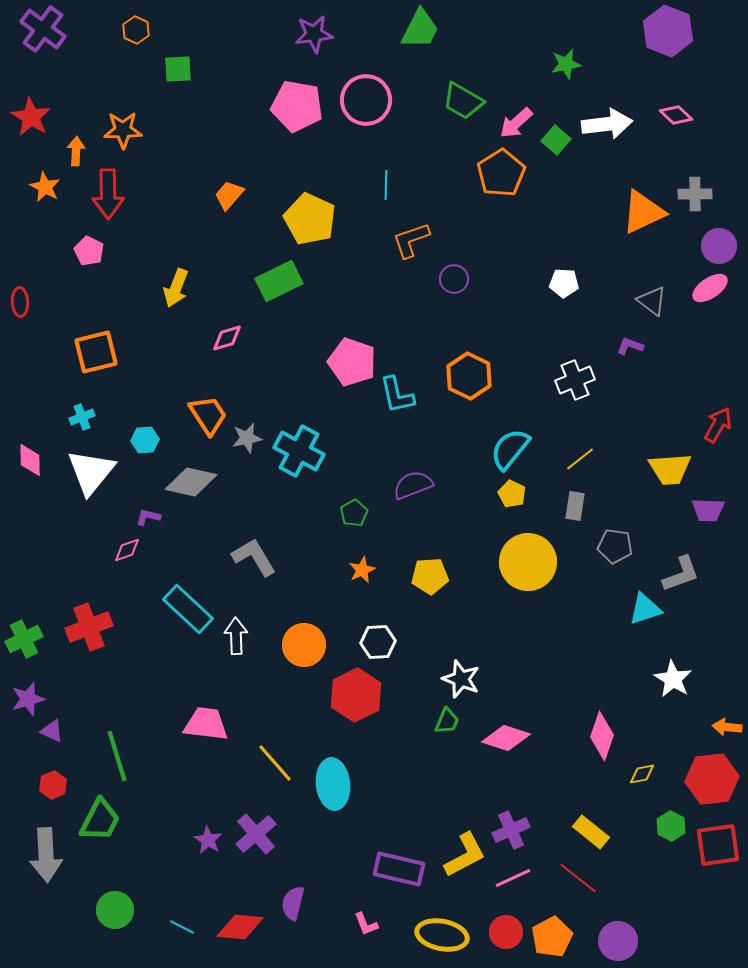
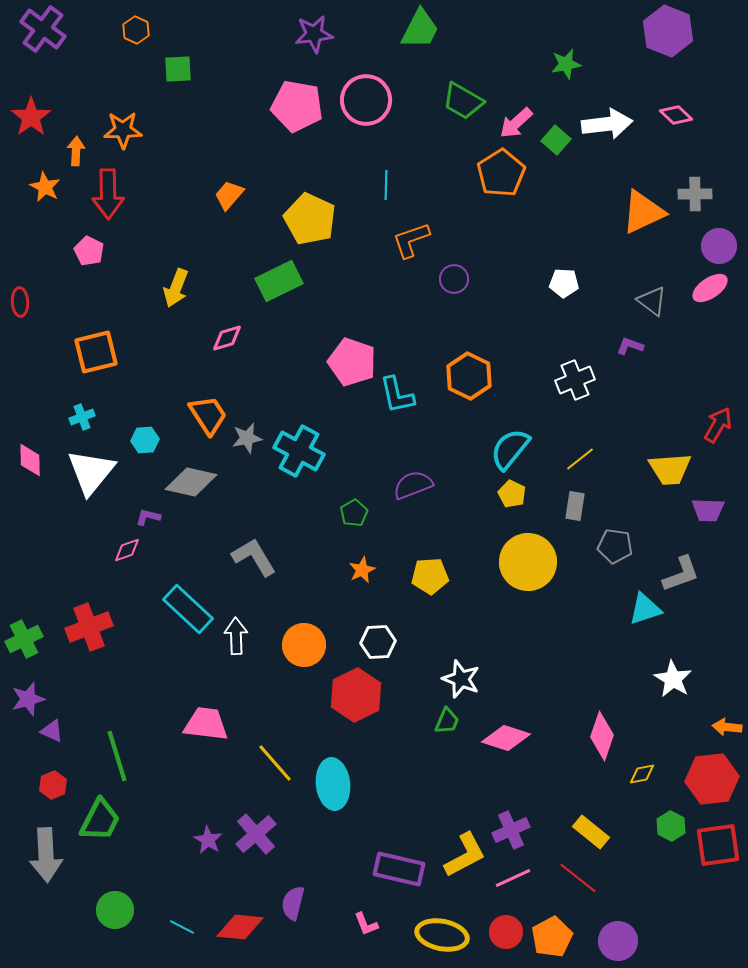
red star at (31, 117): rotated 6 degrees clockwise
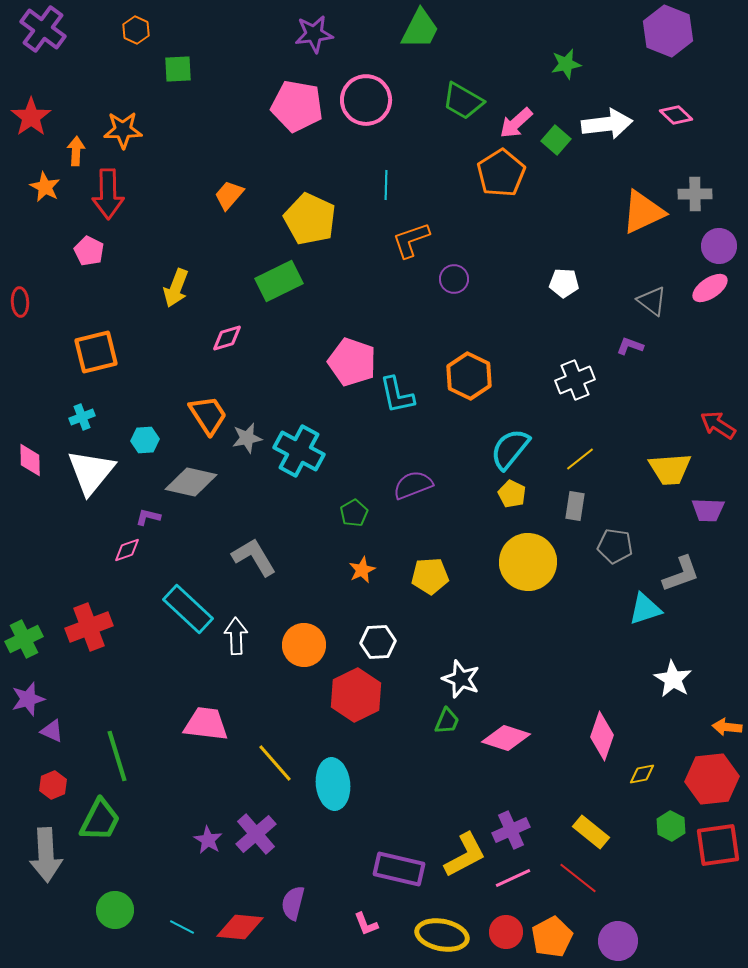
red arrow at (718, 425): rotated 87 degrees counterclockwise
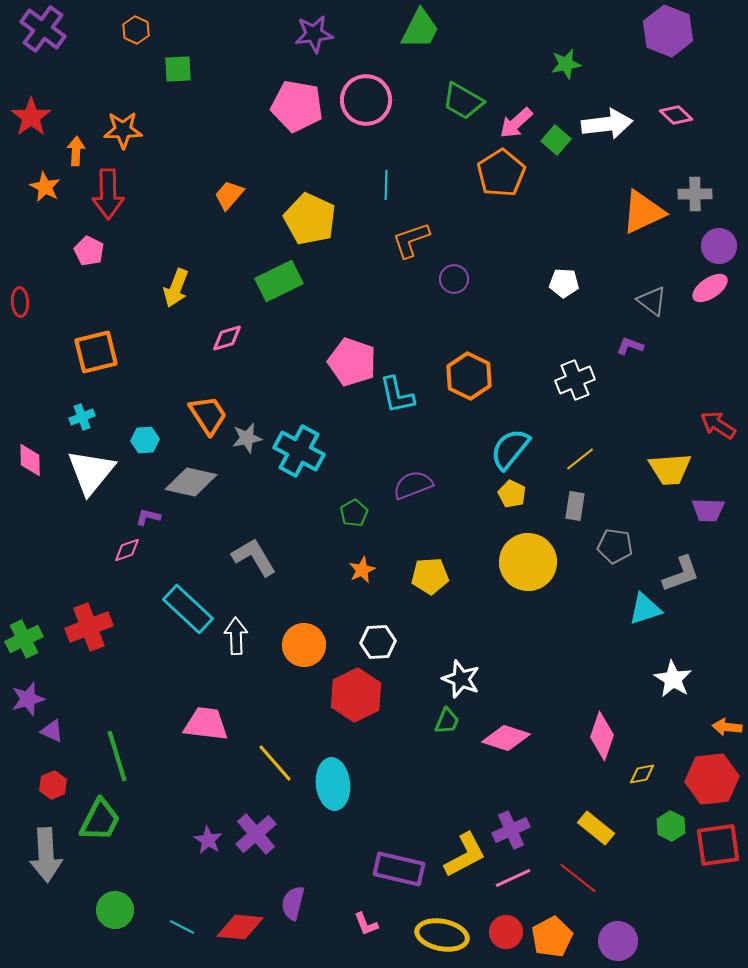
yellow rectangle at (591, 832): moved 5 px right, 4 px up
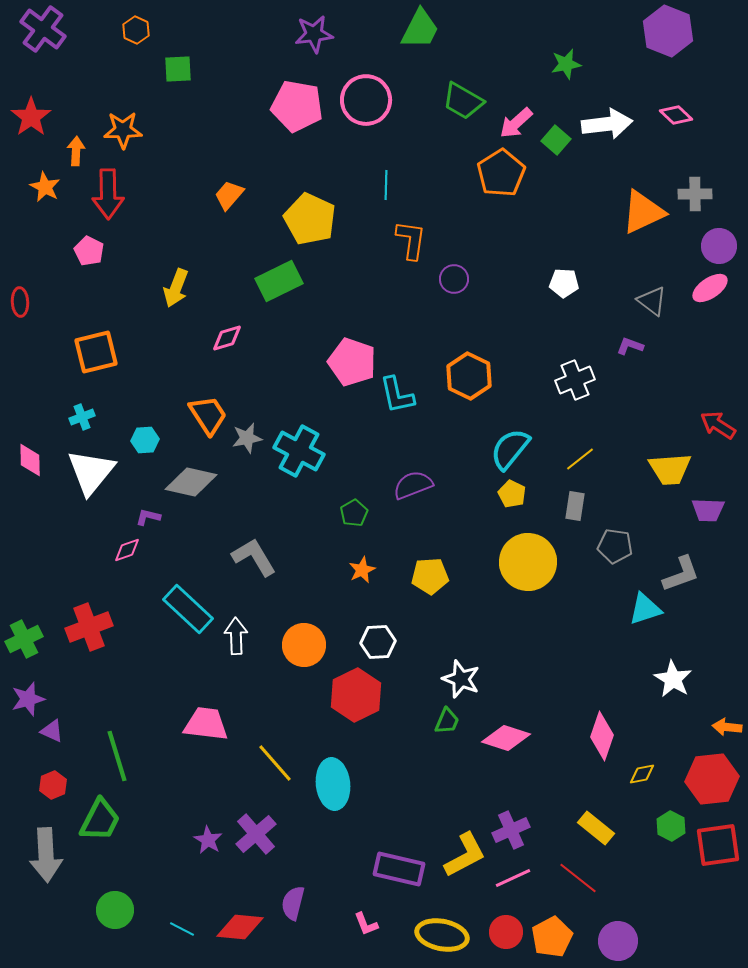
orange L-shape at (411, 240): rotated 117 degrees clockwise
cyan line at (182, 927): moved 2 px down
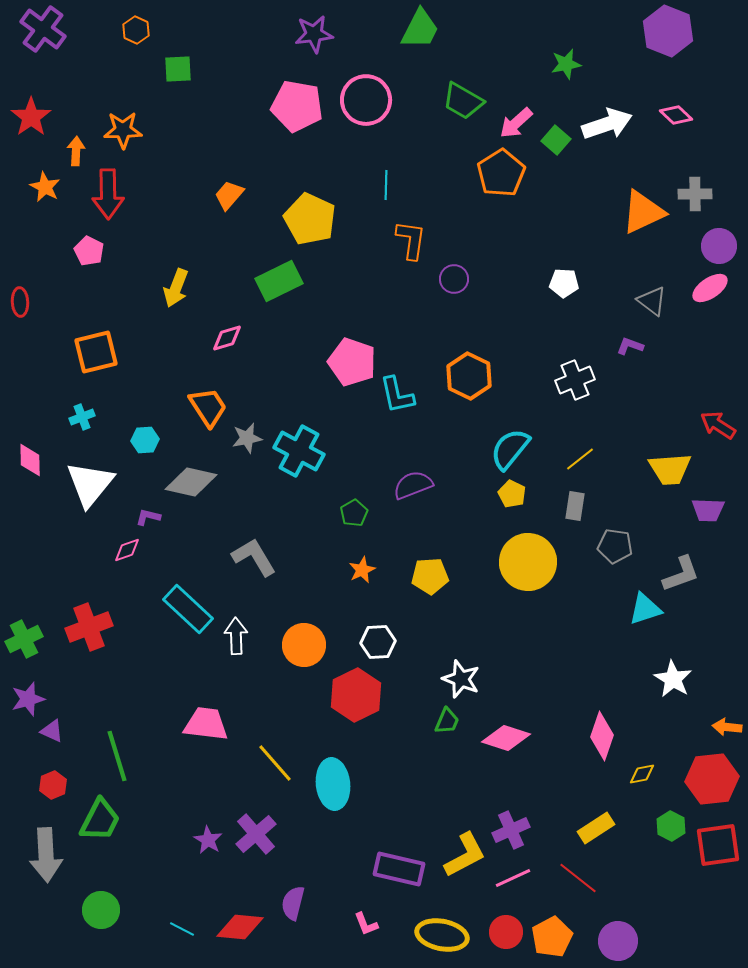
white arrow at (607, 124): rotated 12 degrees counterclockwise
orange trapezoid at (208, 415): moved 8 px up
white triangle at (91, 472): moved 1 px left, 12 px down
yellow rectangle at (596, 828): rotated 72 degrees counterclockwise
green circle at (115, 910): moved 14 px left
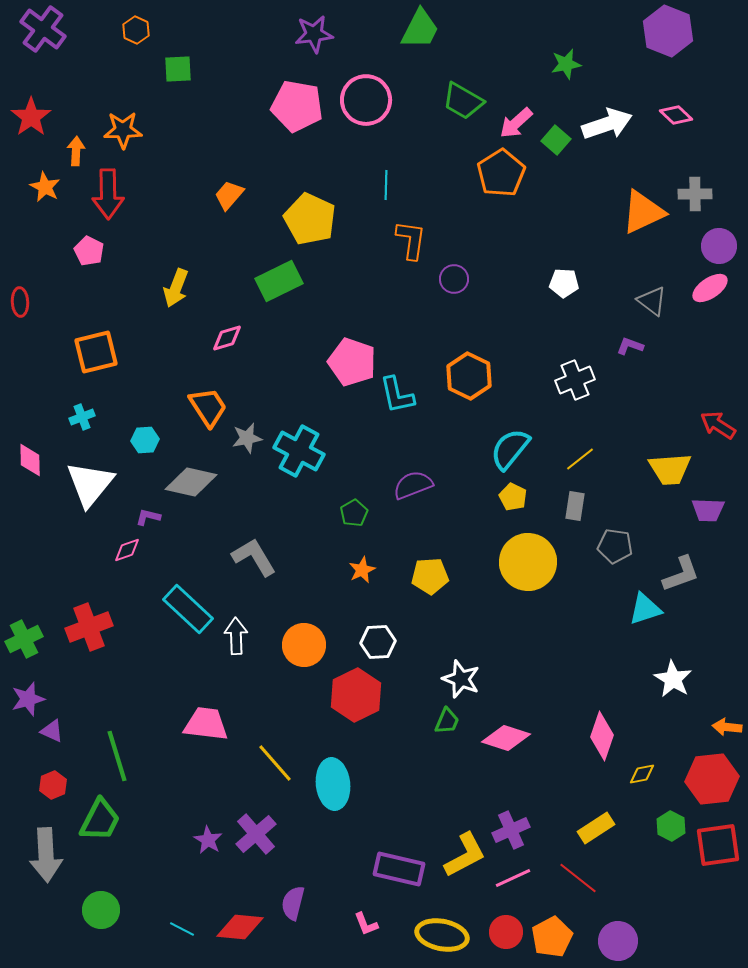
yellow pentagon at (512, 494): moved 1 px right, 3 px down
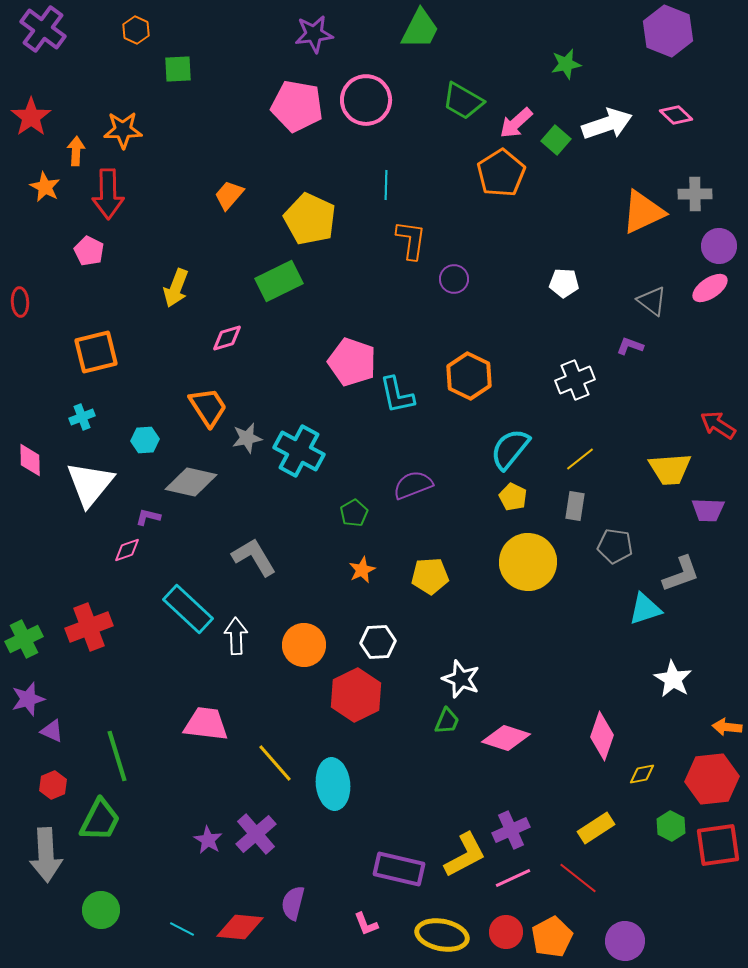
purple circle at (618, 941): moved 7 px right
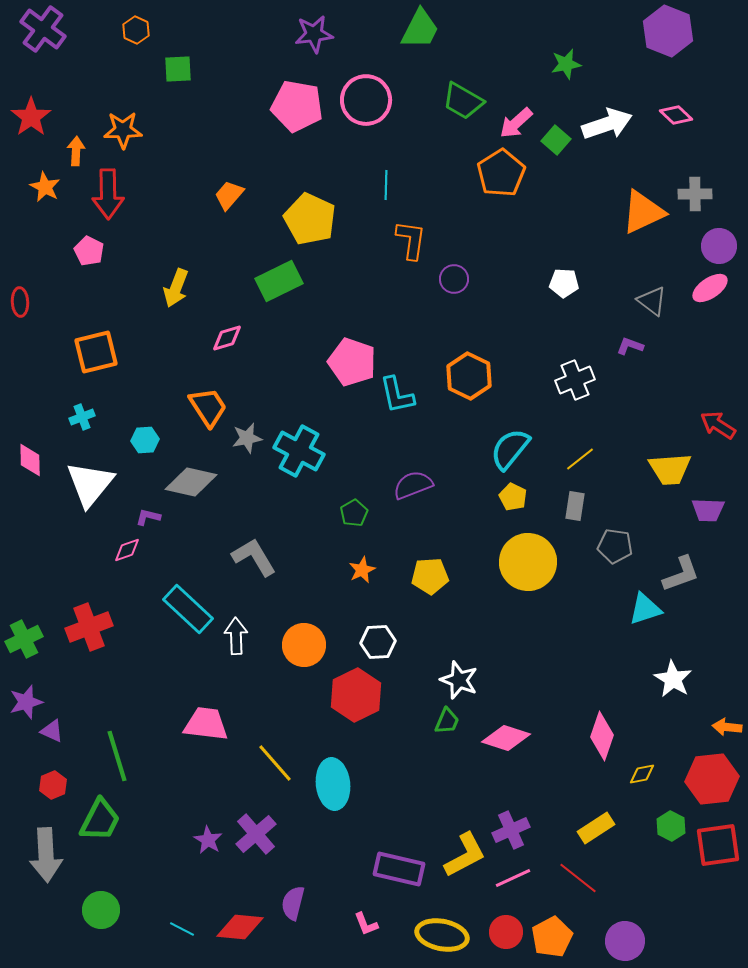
white star at (461, 679): moved 2 px left, 1 px down
purple star at (28, 699): moved 2 px left, 3 px down
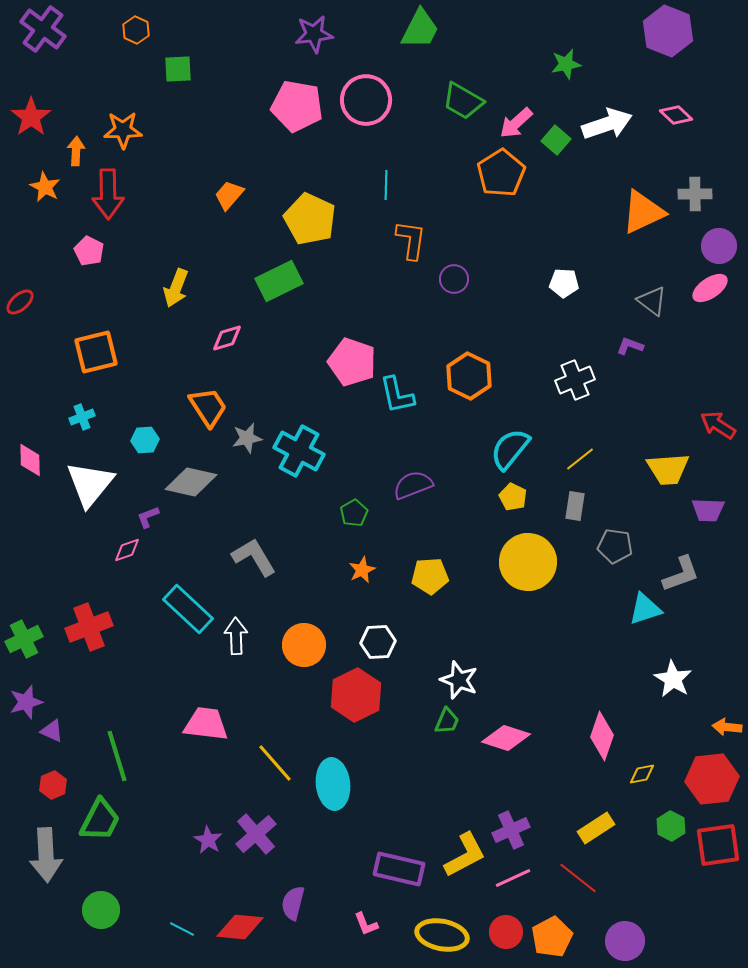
red ellipse at (20, 302): rotated 52 degrees clockwise
yellow trapezoid at (670, 469): moved 2 px left
purple L-shape at (148, 517): rotated 35 degrees counterclockwise
